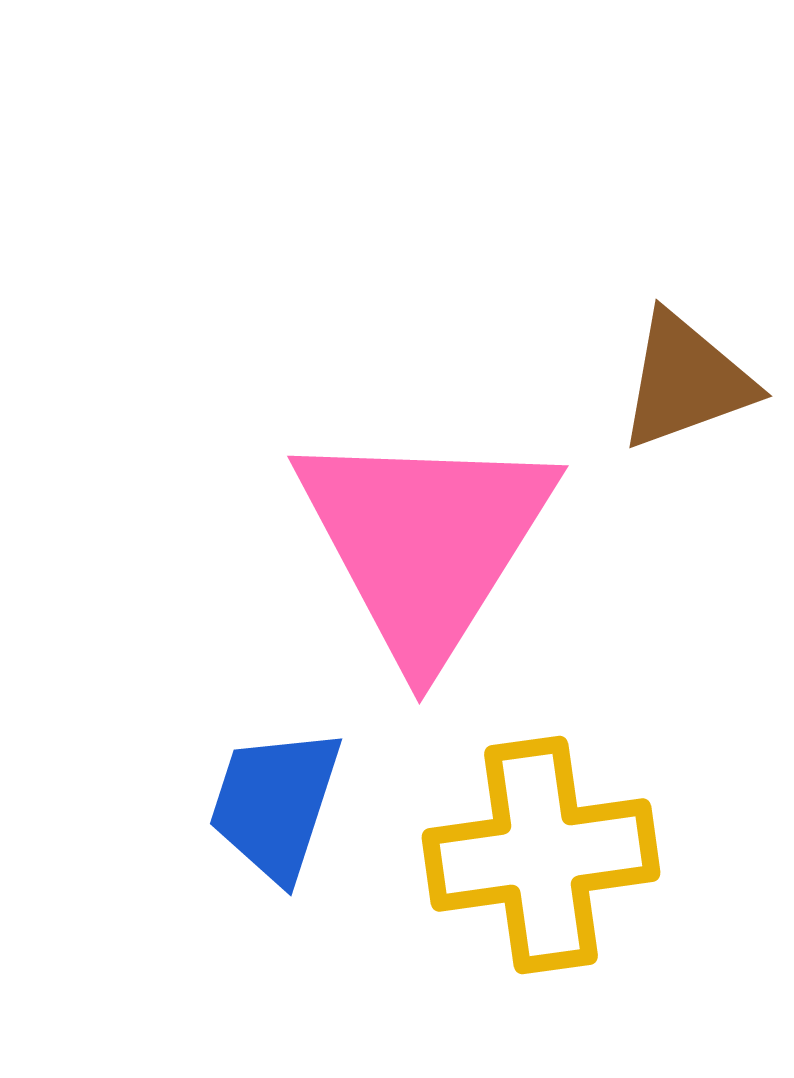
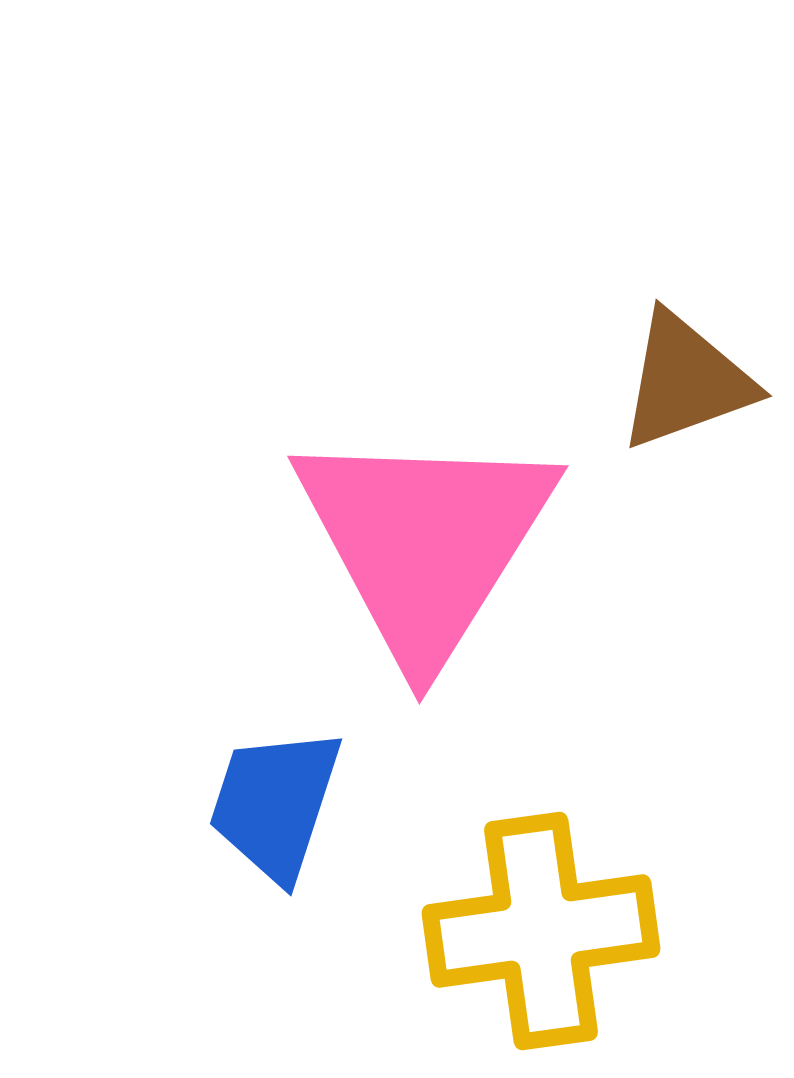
yellow cross: moved 76 px down
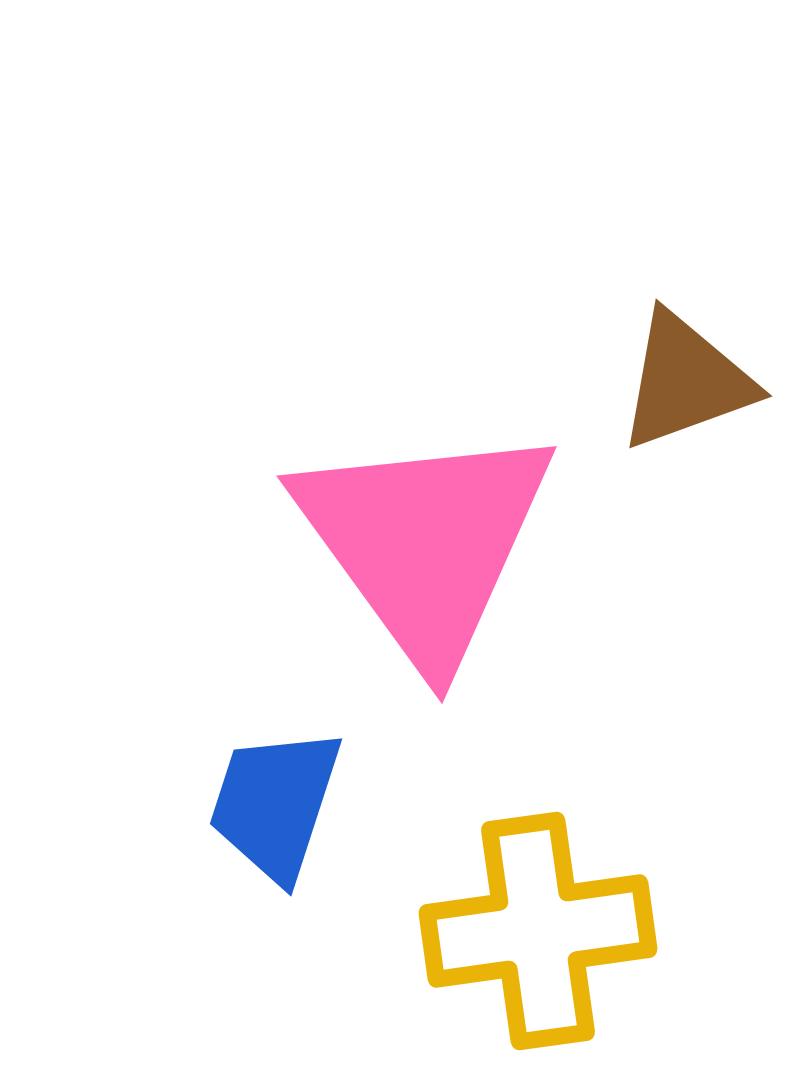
pink triangle: rotated 8 degrees counterclockwise
yellow cross: moved 3 px left
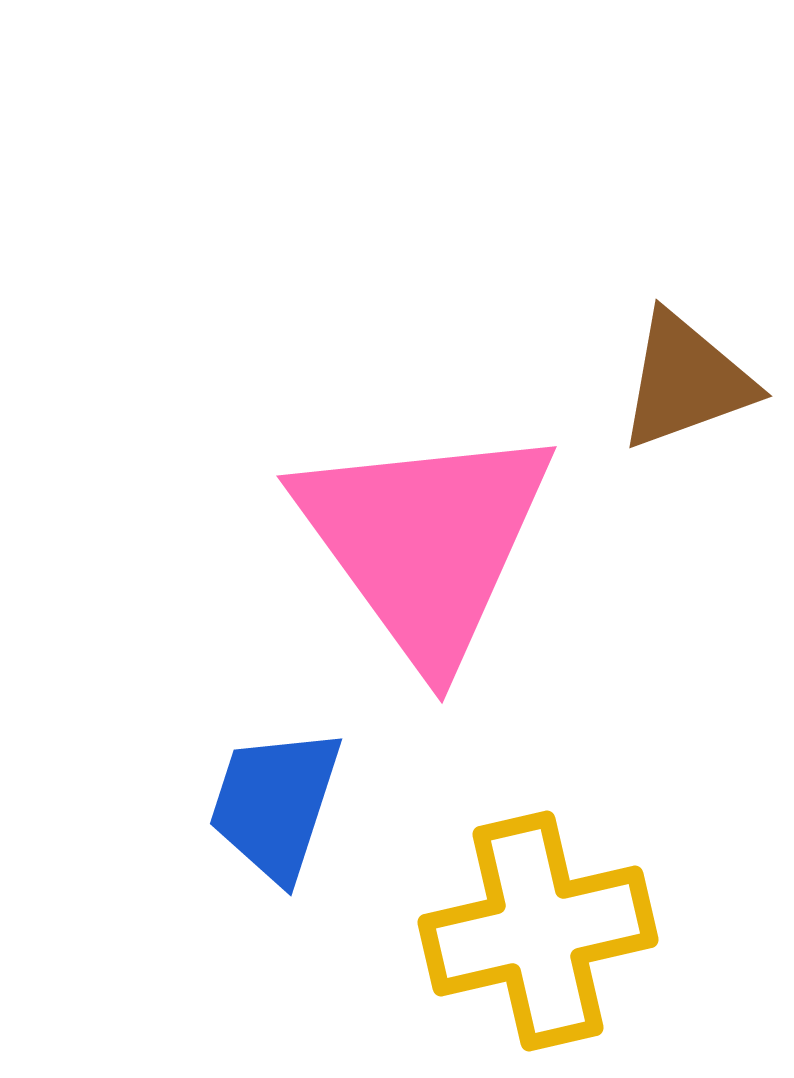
yellow cross: rotated 5 degrees counterclockwise
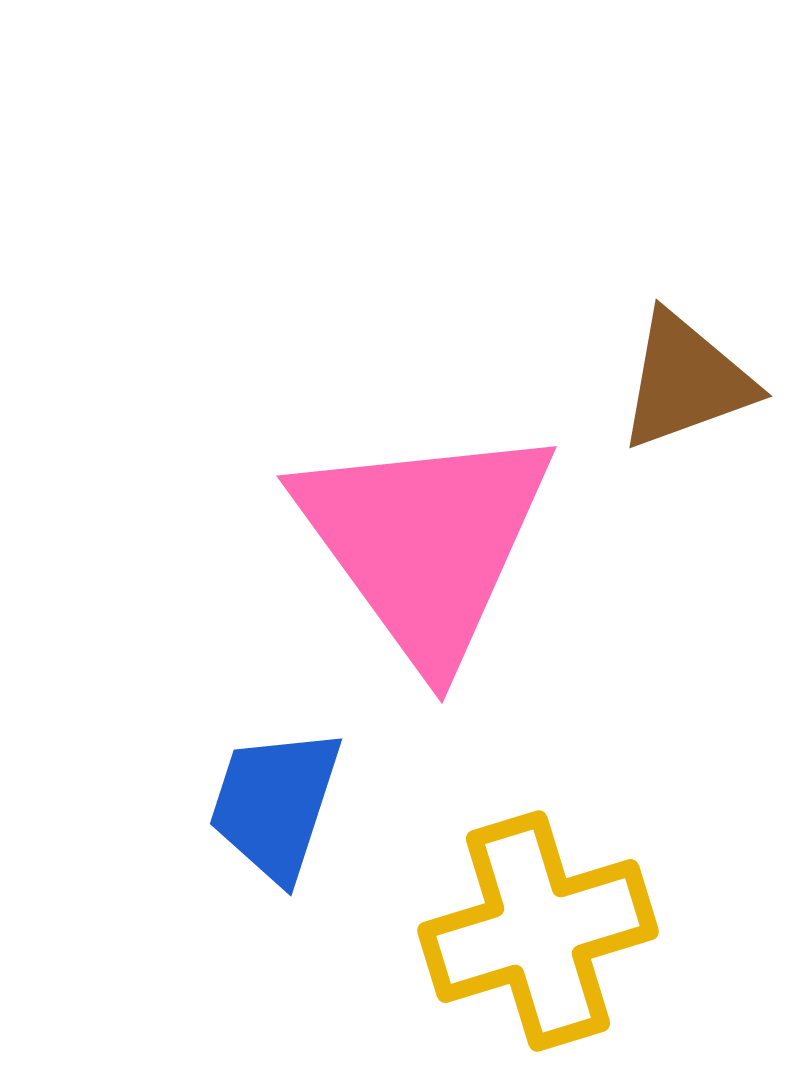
yellow cross: rotated 4 degrees counterclockwise
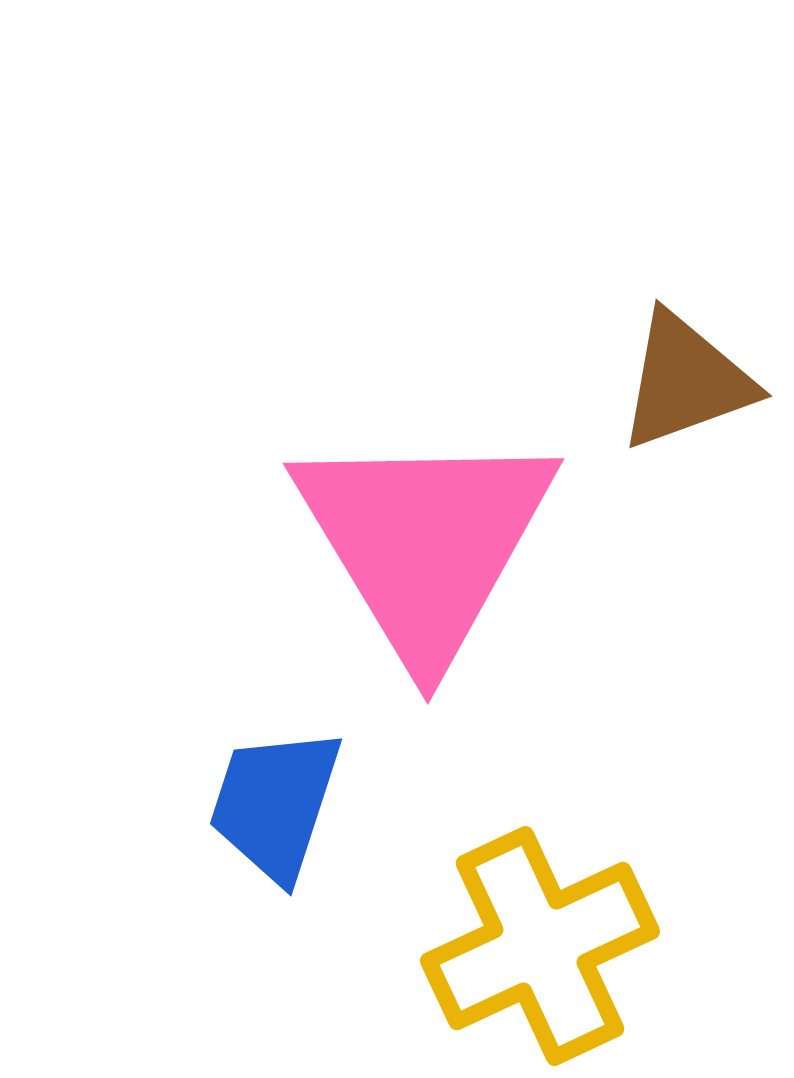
pink triangle: rotated 5 degrees clockwise
yellow cross: moved 2 px right, 15 px down; rotated 8 degrees counterclockwise
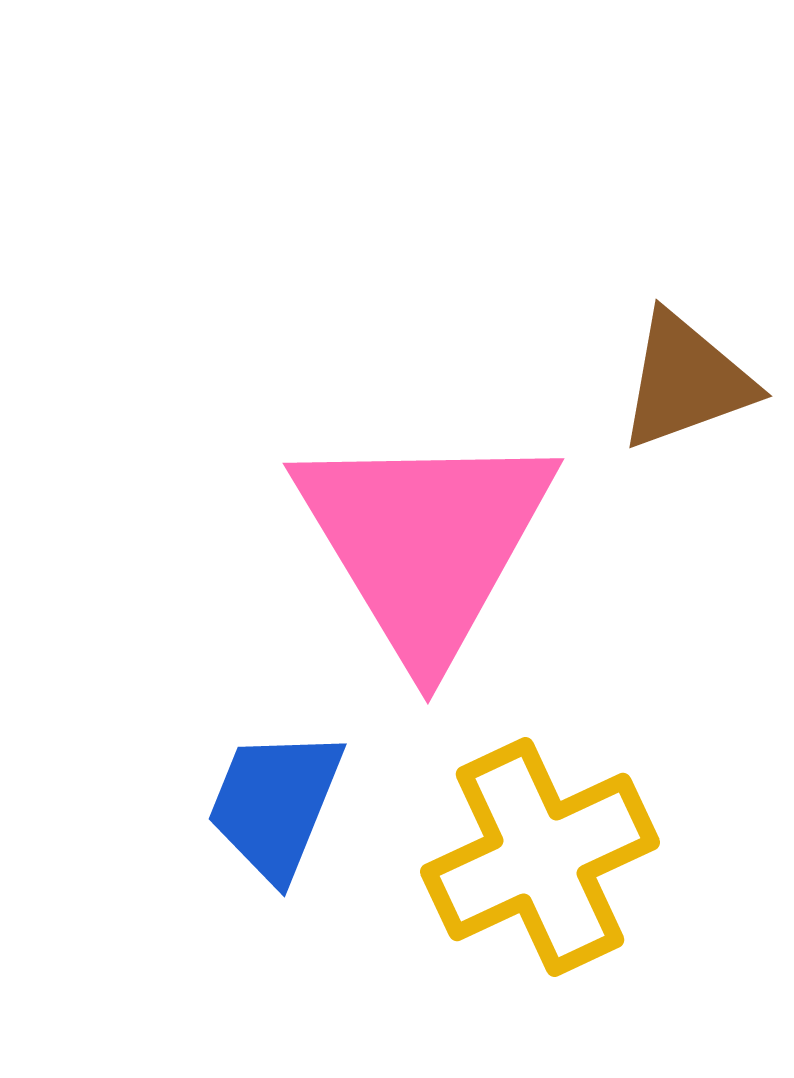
blue trapezoid: rotated 4 degrees clockwise
yellow cross: moved 89 px up
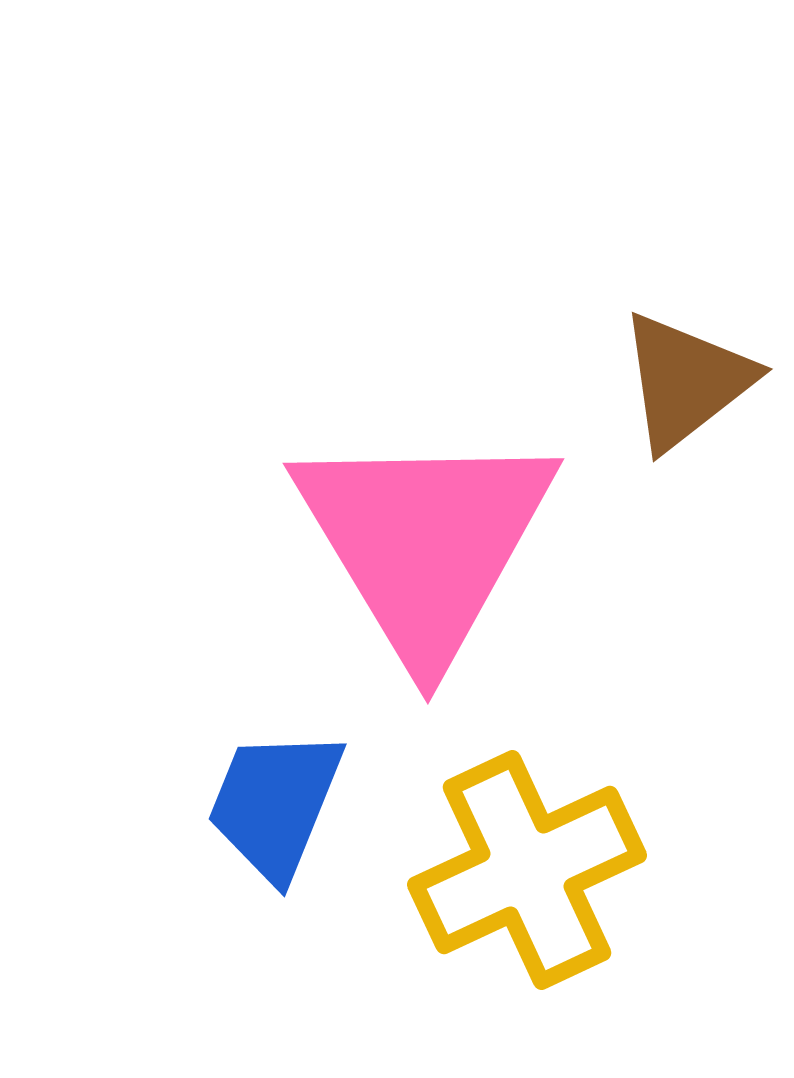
brown triangle: rotated 18 degrees counterclockwise
yellow cross: moved 13 px left, 13 px down
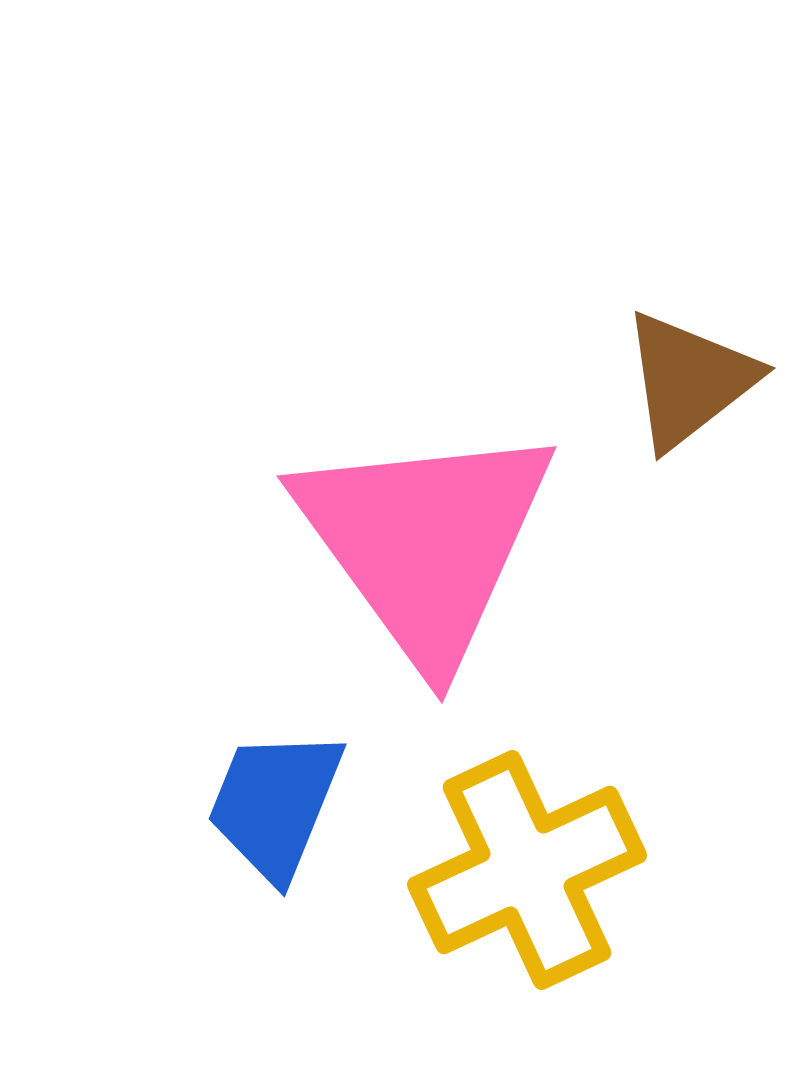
brown triangle: moved 3 px right, 1 px up
pink triangle: rotated 5 degrees counterclockwise
